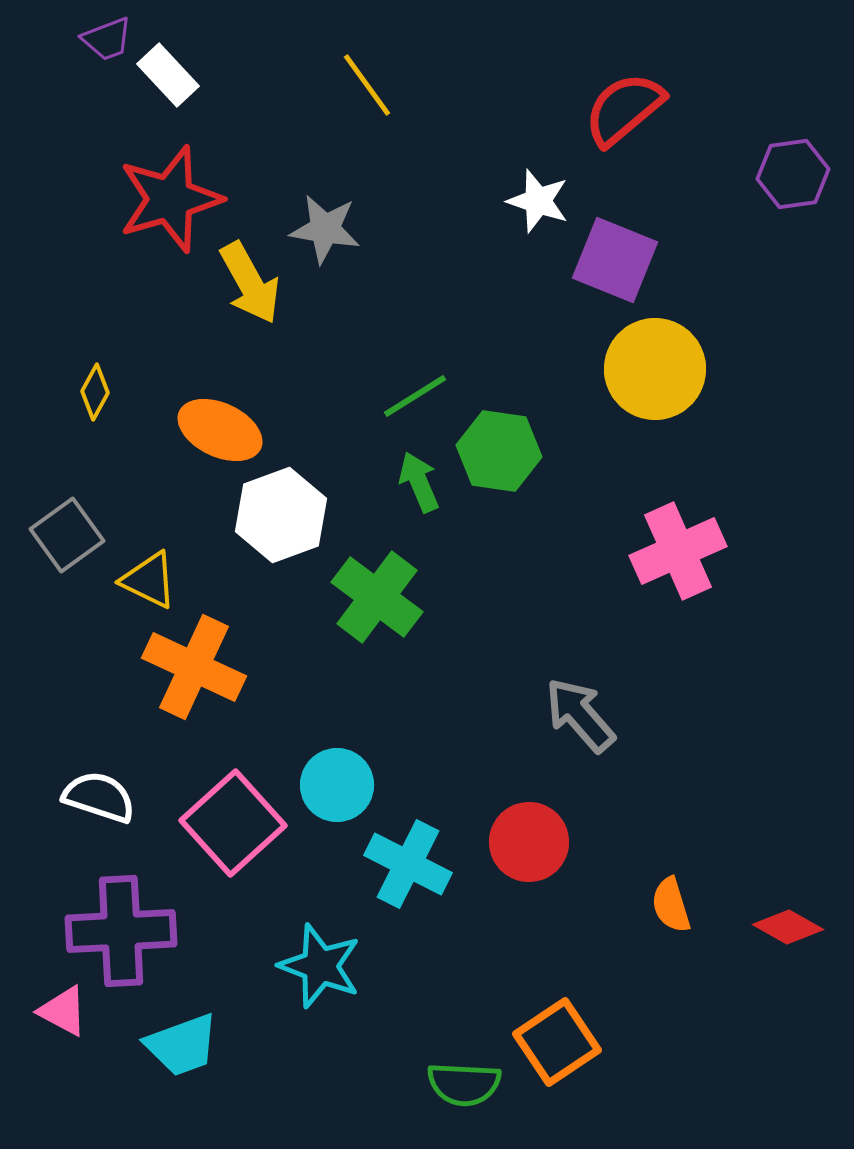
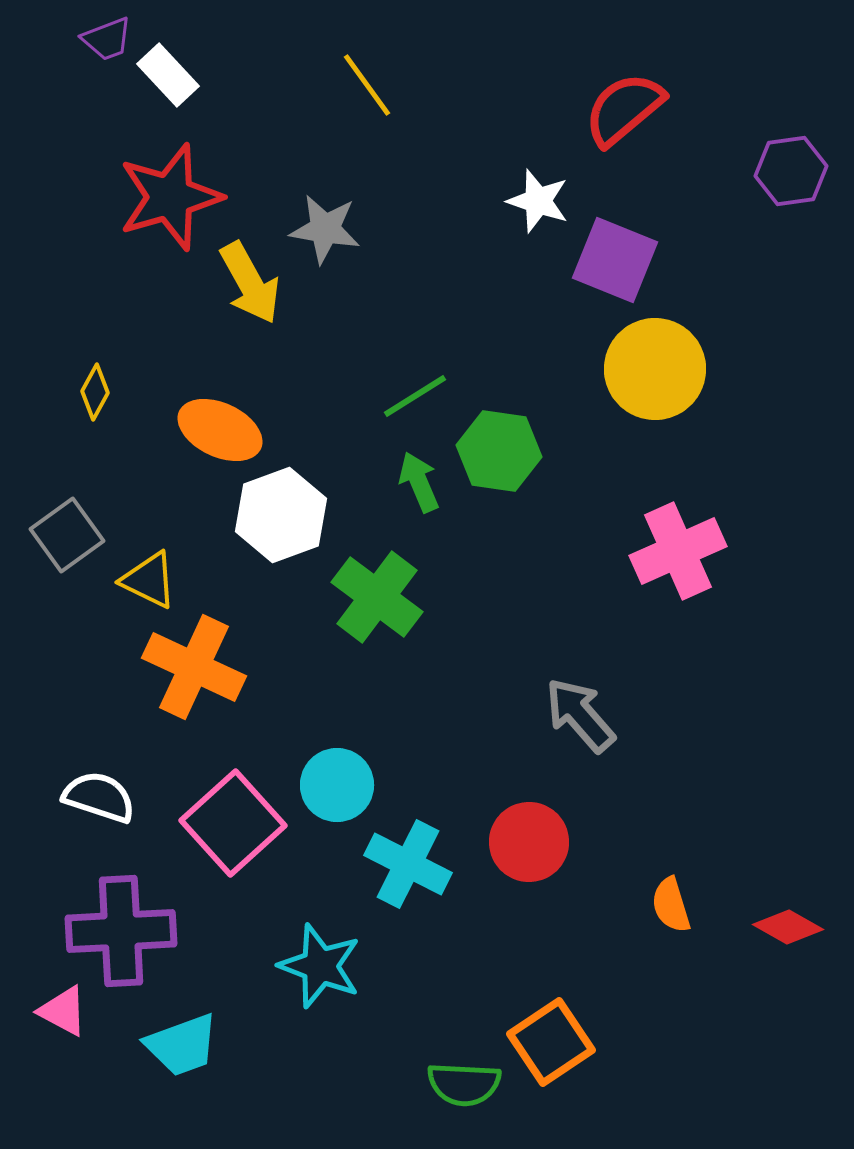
purple hexagon: moved 2 px left, 3 px up
red star: moved 2 px up
orange square: moved 6 px left
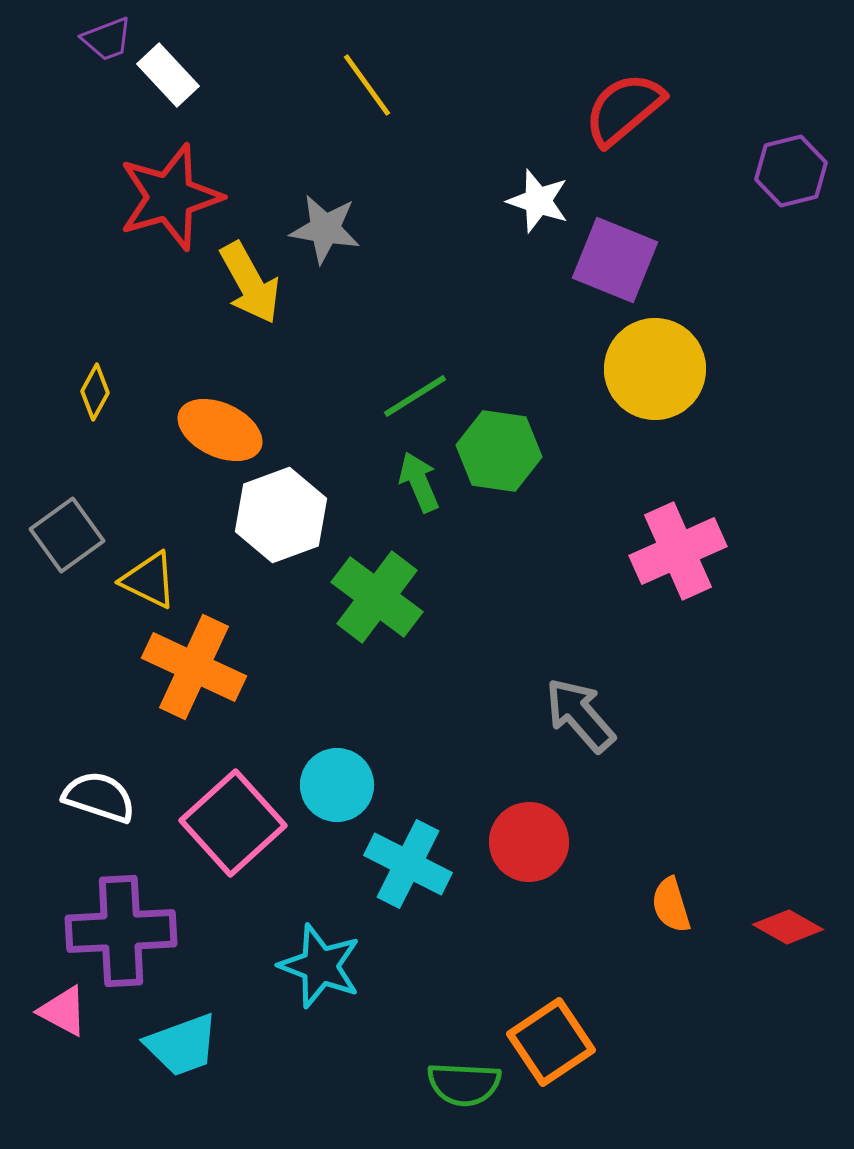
purple hexagon: rotated 6 degrees counterclockwise
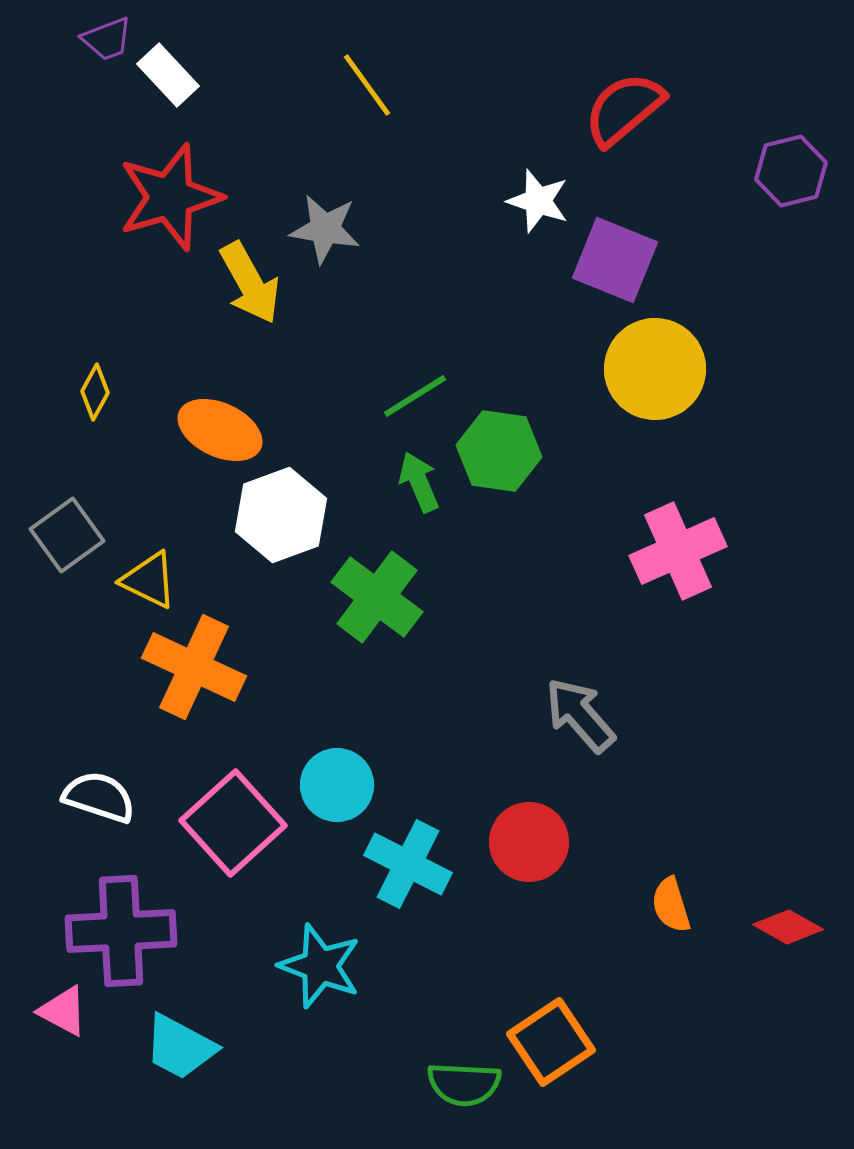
cyan trapezoid: moved 2 px left, 2 px down; rotated 48 degrees clockwise
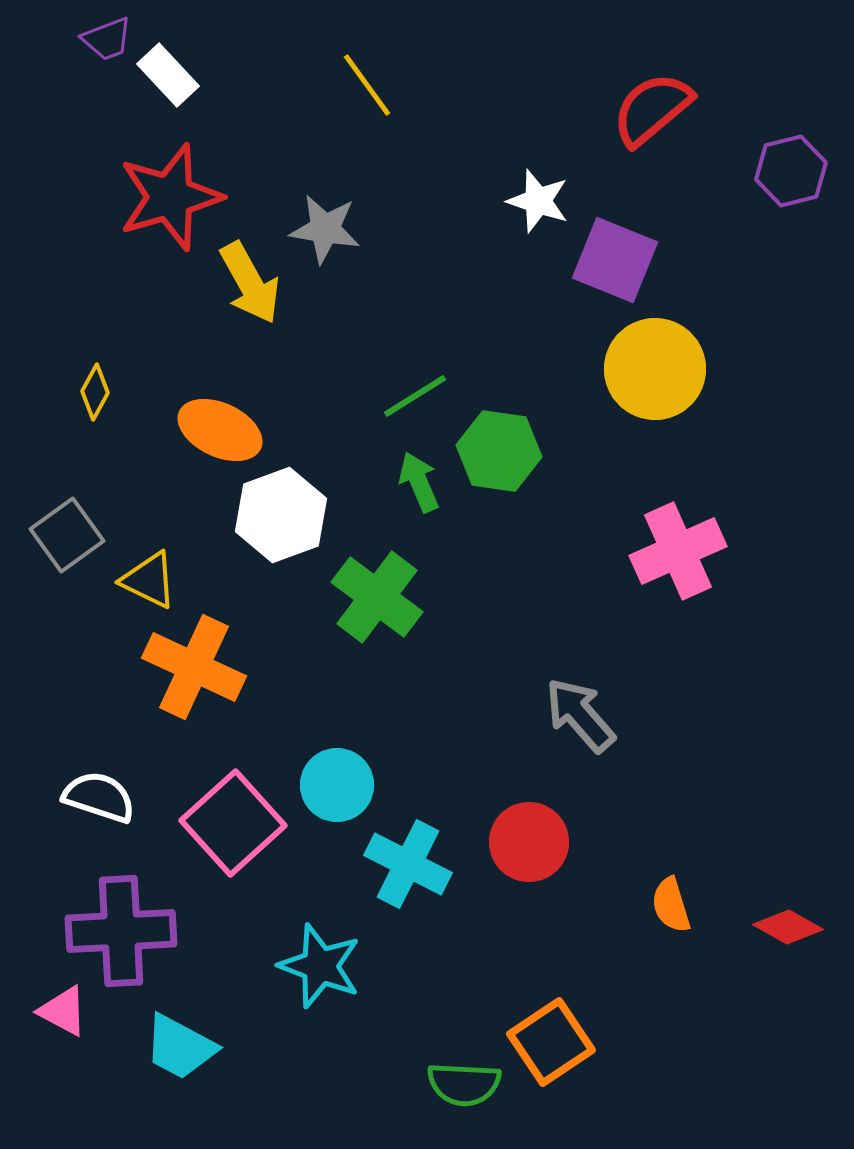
red semicircle: moved 28 px right
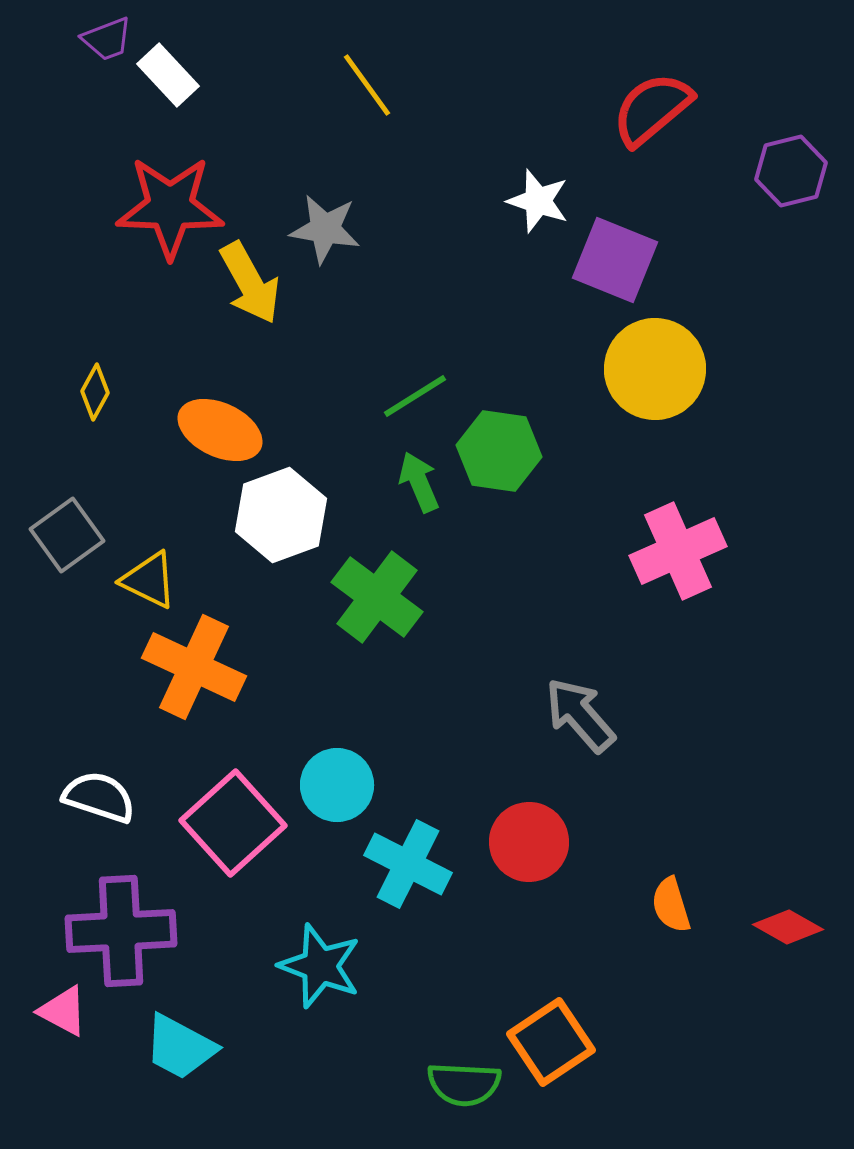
red star: moved 10 px down; rotated 18 degrees clockwise
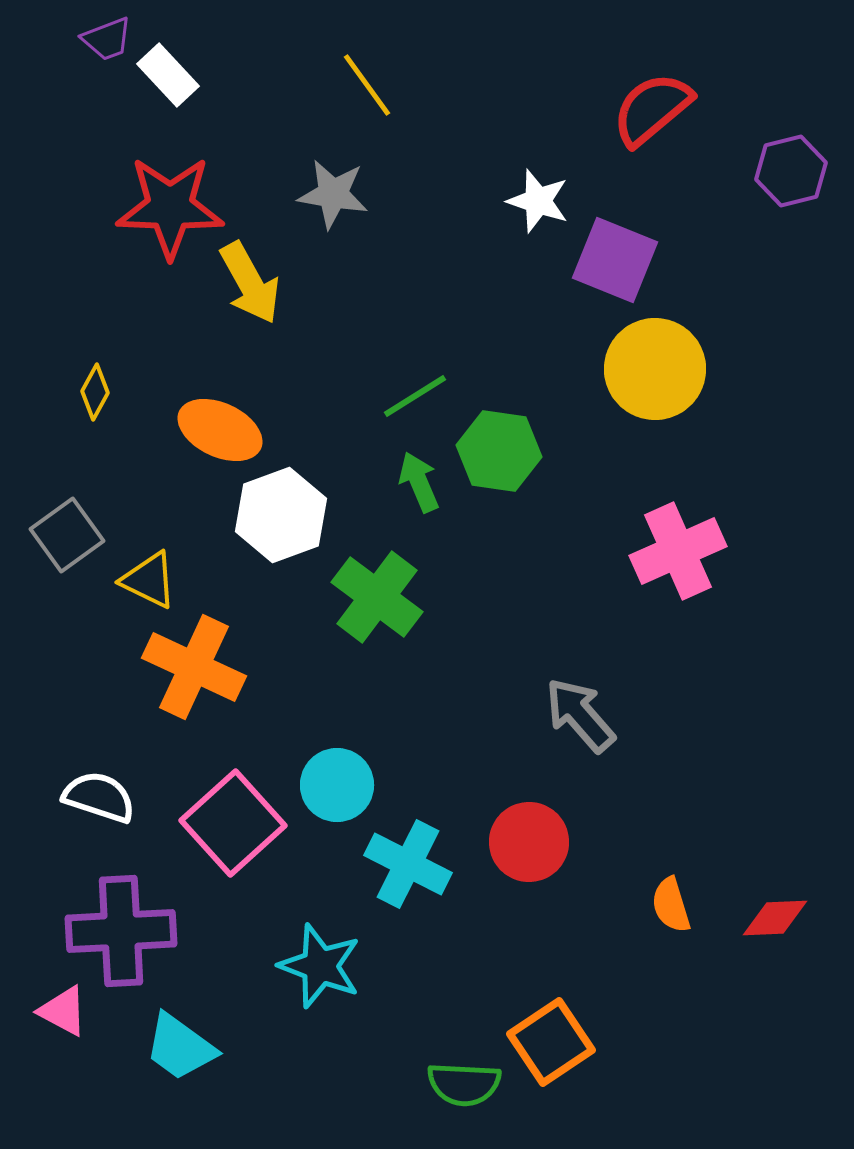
gray star: moved 8 px right, 35 px up
red diamond: moved 13 px left, 9 px up; rotated 32 degrees counterclockwise
cyan trapezoid: rotated 8 degrees clockwise
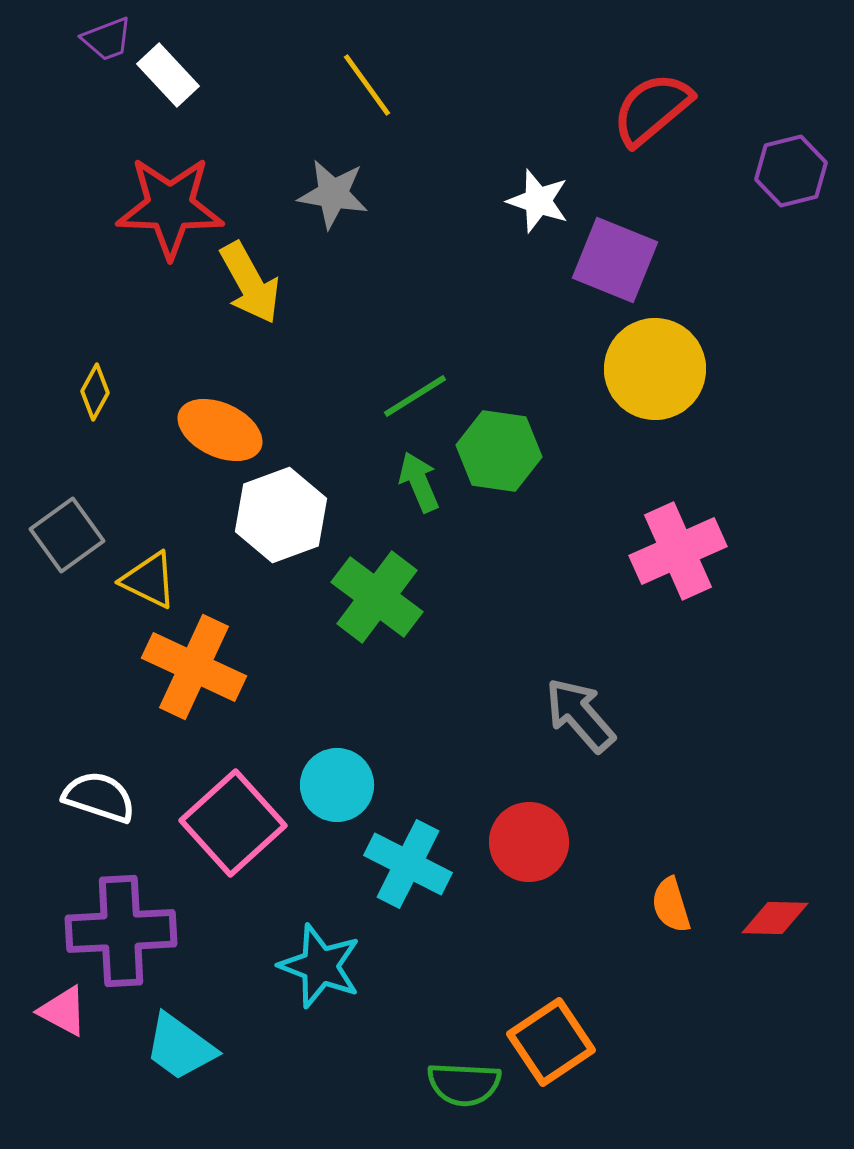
red diamond: rotated 4 degrees clockwise
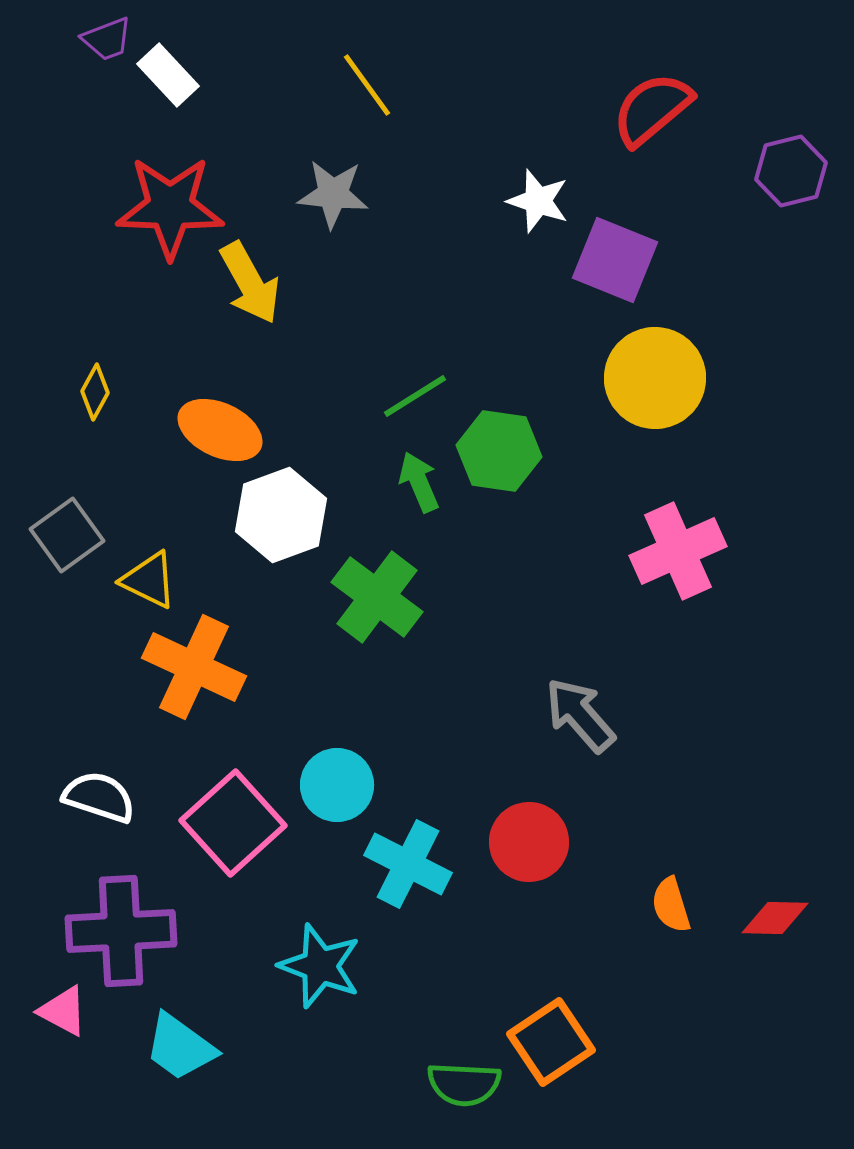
gray star: rotated 4 degrees counterclockwise
yellow circle: moved 9 px down
